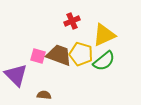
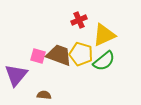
red cross: moved 7 px right, 1 px up
purple triangle: rotated 25 degrees clockwise
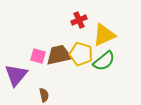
brown trapezoid: rotated 32 degrees counterclockwise
brown semicircle: rotated 72 degrees clockwise
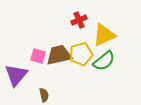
yellow pentagon: rotated 30 degrees counterclockwise
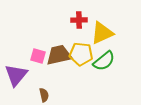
red cross: rotated 21 degrees clockwise
yellow triangle: moved 2 px left, 2 px up
yellow pentagon: rotated 20 degrees clockwise
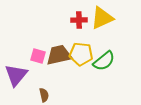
yellow triangle: moved 15 px up
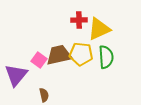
yellow triangle: moved 3 px left, 11 px down
pink square: moved 1 px right, 4 px down; rotated 21 degrees clockwise
green semicircle: moved 2 px right, 4 px up; rotated 55 degrees counterclockwise
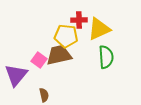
yellow pentagon: moved 15 px left, 18 px up
